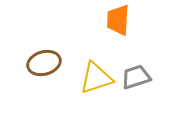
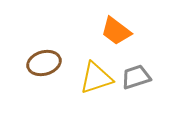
orange trapezoid: moved 2 px left, 11 px down; rotated 56 degrees counterclockwise
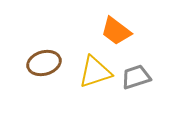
yellow triangle: moved 1 px left, 6 px up
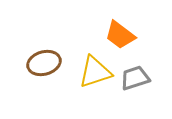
orange trapezoid: moved 4 px right, 4 px down
gray trapezoid: moved 1 px left, 1 px down
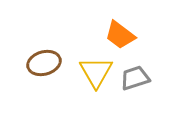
yellow triangle: moved 1 px right; rotated 42 degrees counterclockwise
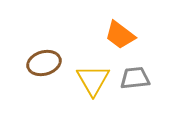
yellow triangle: moved 3 px left, 8 px down
gray trapezoid: rotated 12 degrees clockwise
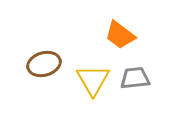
brown ellipse: moved 1 px down
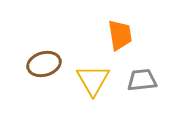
orange trapezoid: rotated 136 degrees counterclockwise
gray trapezoid: moved 7 px right, 2 px down
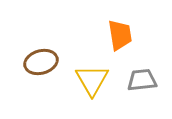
brown ellipse: moved 3 px left, 2 px up
yellow triangle: moved 1 px left
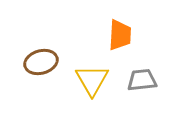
orange trapezoid: rotated 12 degrees clockwise
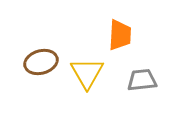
yellow triangle: moved 5 px left, 7 px up
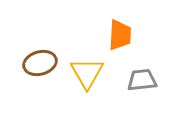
brown ellipse: moved 1 px left, 1 px down
